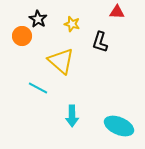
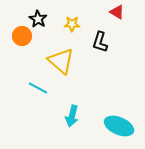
red triangle: rotated 28 degrees clockwise
yellow star: rotated 14 degrees counterclockwise
cyan arrow: rotated 15 degrees clockwise
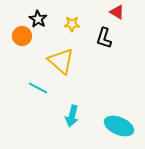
black L-shape: moved 4 px right, 4 px up
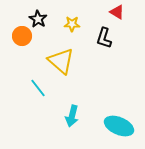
cyan line: rotated 24 degrees clockwise
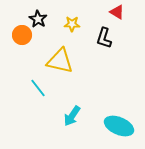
orange circle: moved 1 px up
yellow triangle: moved 1 px left; rotated 28 degrees counterclockwise
cyan arrow: rotated 20 degrees clockwise
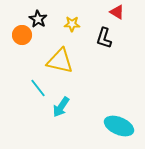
cyan arrow: moved 11 px left, 9 px up
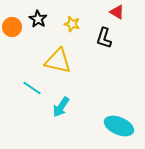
yellow star: rotated 14 degrees clockwise
orange circle: moved 10 px left, 8 px up
yellow triangle: moved 2 px left
cyan line: moved 6 px left; rotated 18 degrees counterclockwise
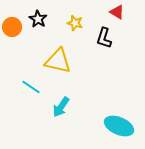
yellow star: moved 3 px right, 1 px up
cyan line: moved 1 px left, 1 px up
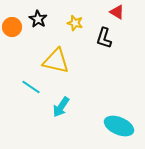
yellow triangle: moved 2 px left
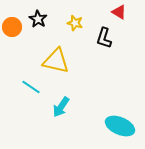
red triangle: moved 2 px right
cyan ellipse: moved 1 px right
